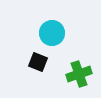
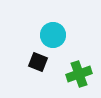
cyan circle: moved 1 px right, 2 px down
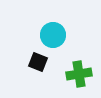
green cross: rotated 10 degrees clockwise
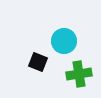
cyan circle: moved 11 px right, 6 px down
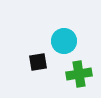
black square: rotated 30 degrees counterclockwise
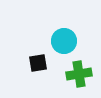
black square: moved 1 px down
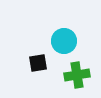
green cross: moved 2 px left, 1 px down
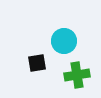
black square: moved 1 px left
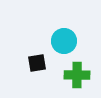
green cross: rotated 10 degrees clockwise
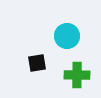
cyan circle: moved 3 px right, 5 px up
